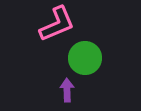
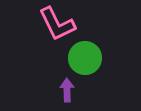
pink L-shape: rotated 87 degrees clockwise
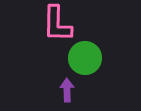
pink L-shape: rotated 27 degrees clockwise
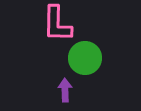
purple arrow: moved 2 px left
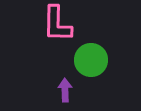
green circle: moved 6 px right, 2 px down
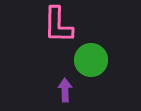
pink L-shape: moved 1 px right, 1 px down
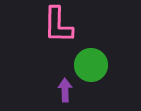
green circle: moved 5 px down
